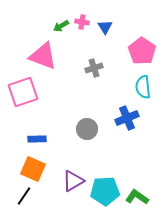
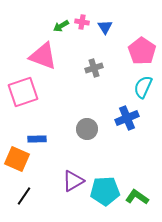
cyan semicircle: rotated 30 degrees clockwise
orange square: moved 16 px left, 10 px up
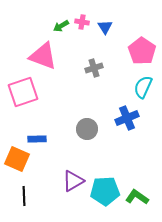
black line: rotated 36 degrees counterclockwise
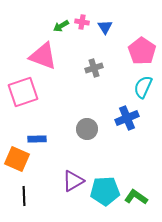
green L-shape: moved 1 px left
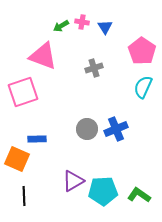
blue cross: moved 11 px left, 11 px down
cyan pentagon: moved 2 px left
green L-shape: moved 3 px right, 2 px up
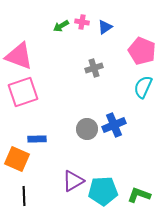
blue triangle: rotated 28 degrees clockwise
pink pentagon: rotated 12 degrees counterclockwise
pink triangle: moved 24 px left
blue cross: moved 2 px left, 4 px up
green L-shape: rotated 15 degrees counterclockwise
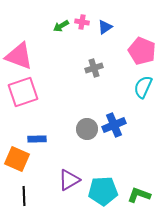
purple triangle: moved 4 px left, 1 px up
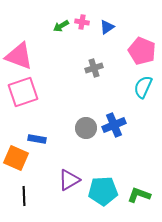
blue triangle: moved 2 px right
gray circle: moved 1 px left, 1 px up
blue rectangle: rotated 12 degrees clockwise
orange square: moved 1 px left, 1 px up
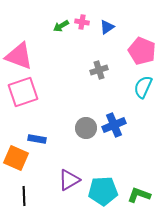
gray cross: moved 5 px right, 2 px down
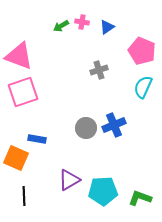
green L-shape: moved 1 px right, 3 px down
